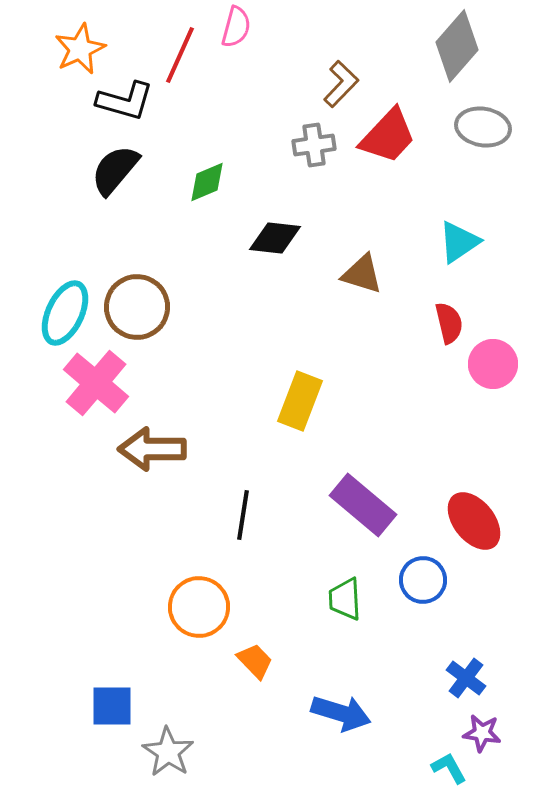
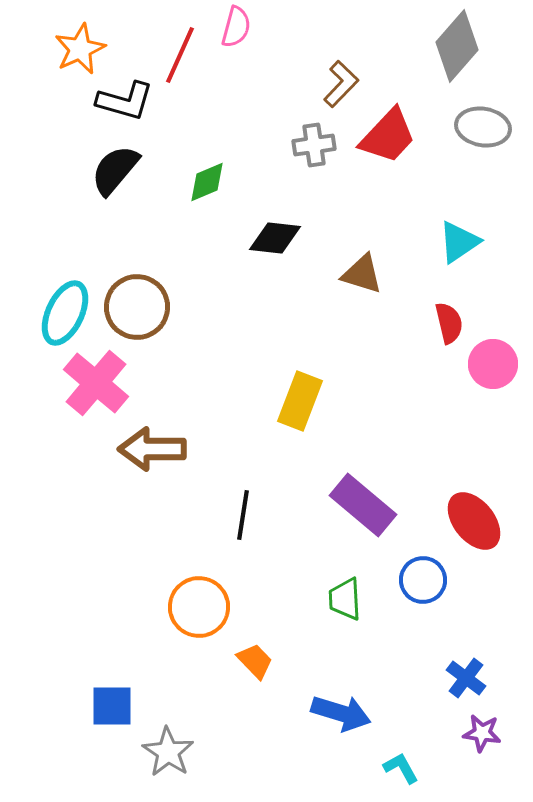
cyan L-shape: moved 48 px left
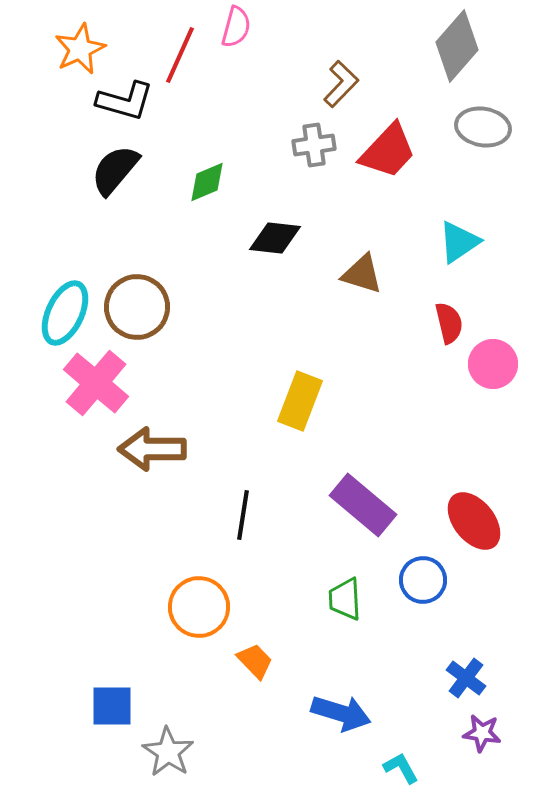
red trapezoid: moved 15 px down
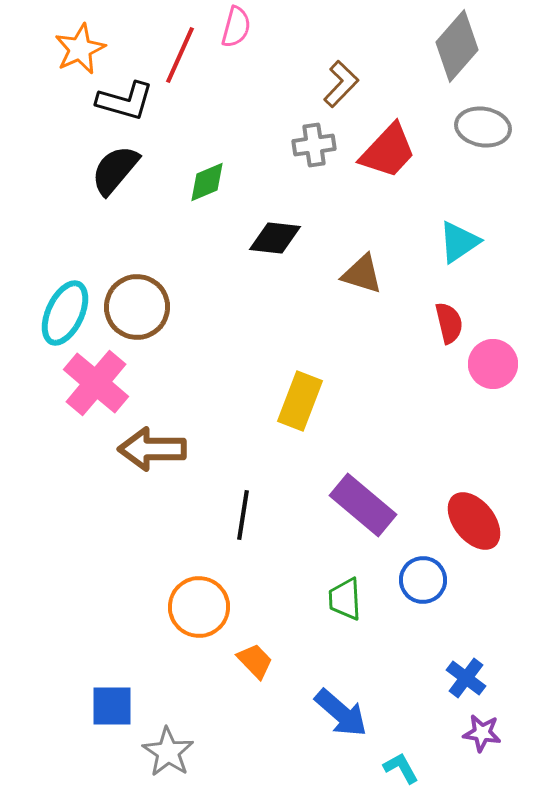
blue arrow: rotated 24 degrees clockwise
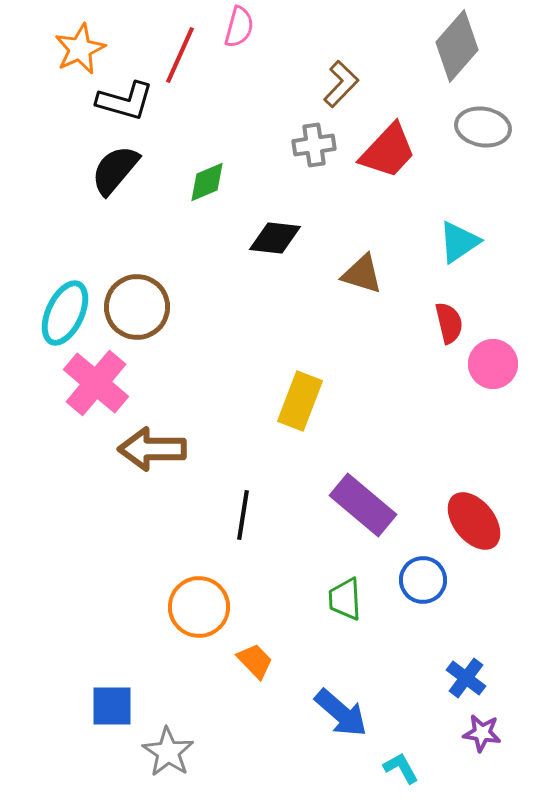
pink semicircle: moved 3 px right
